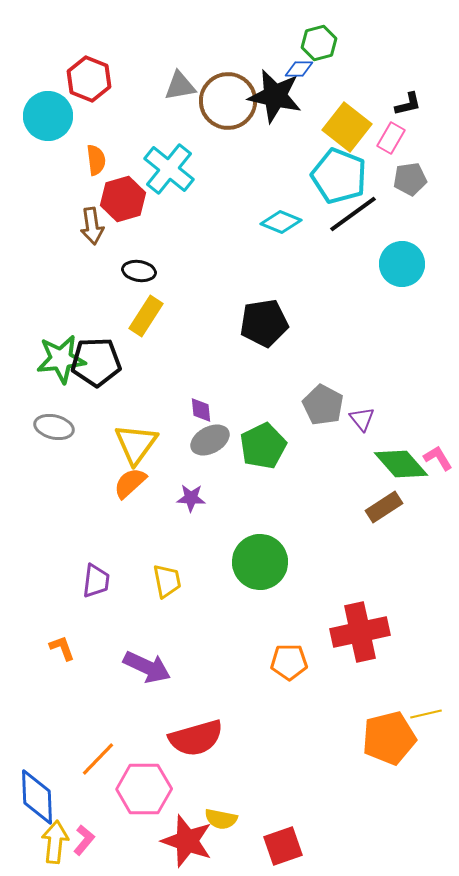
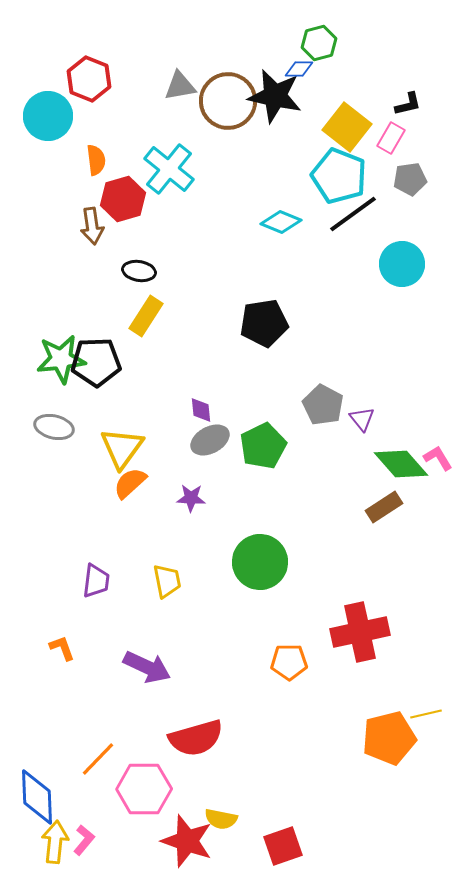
yellow triangle at (136, 444): moved 14 px left, 4 px down
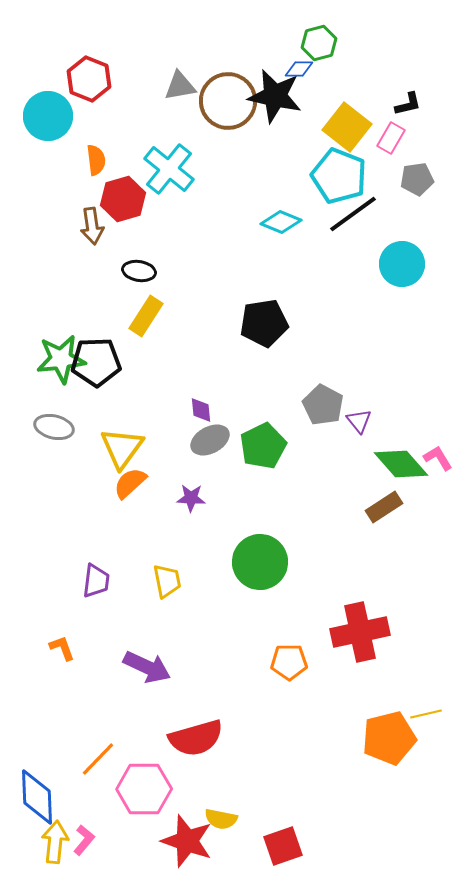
gray pentagon at (410, 179): moved 7 px right
purple triangle at (362, 419): moved 3 px left, 2 px down
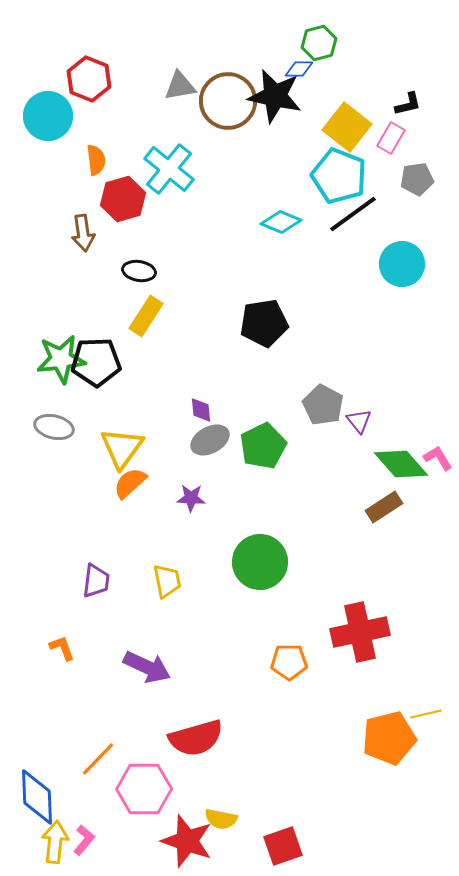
brown arrow at (92, 226): moved 9 px left, 7 px down
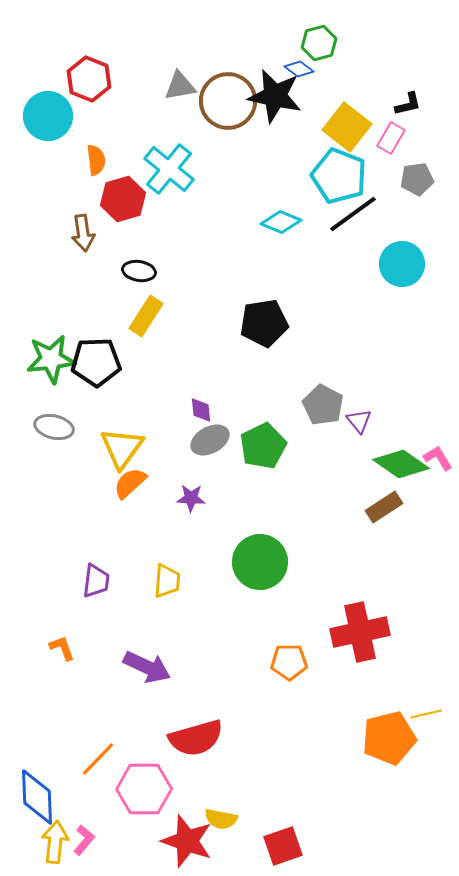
blue diamond at (299, 69): rotated 36 degrees clockwise
green star at (61, 359): moved 10 px left
green diamond at (401, 464): rotated 14 degrees counterclockwise
yellow trapezoid at (167, 581): rotated 15 degrees clockwise
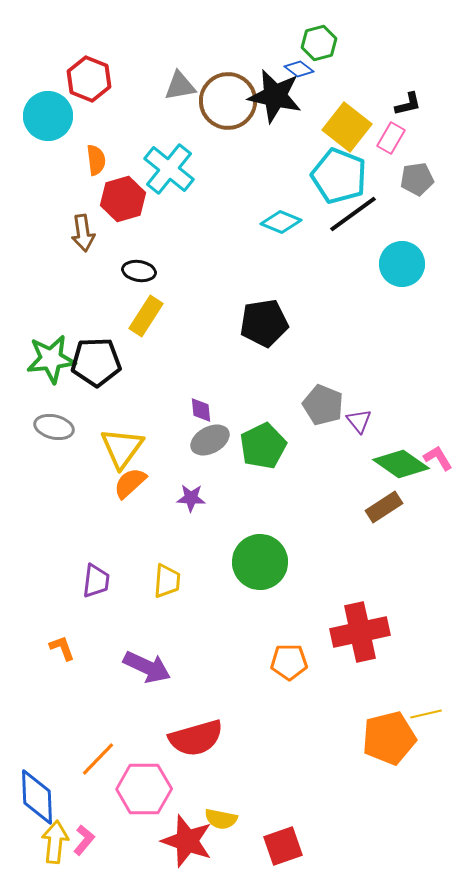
gray pentagon at (323, 405): rotated 6 degrees counterclockwise
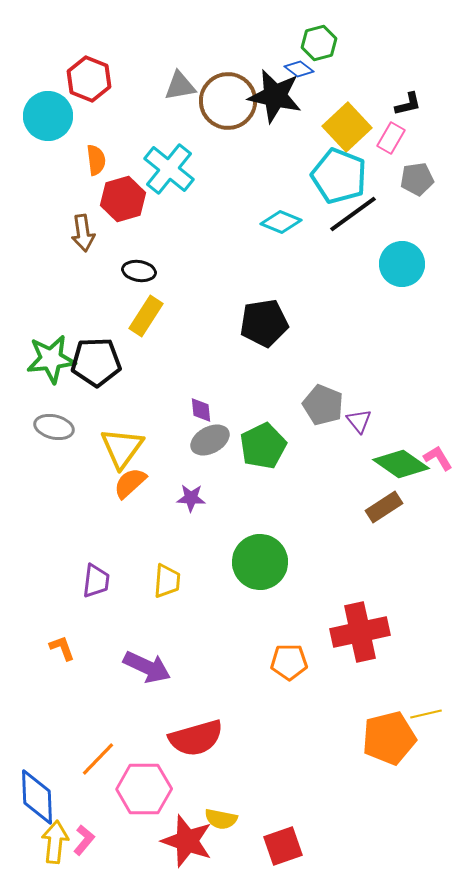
yellow square at (347, 127): rotated 9 degrees clockwise
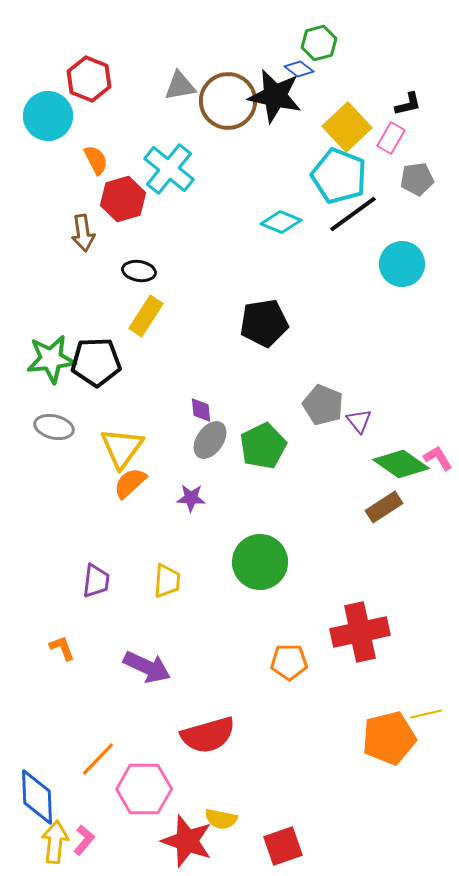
orange semicircle at (96, 160): rotated 20 degrees counterclockwise
gray ellipse at (210, 440): rotated 27 degrees counterclockwise
red semicircle at (196, 738): moved 12 px right, 3 px up
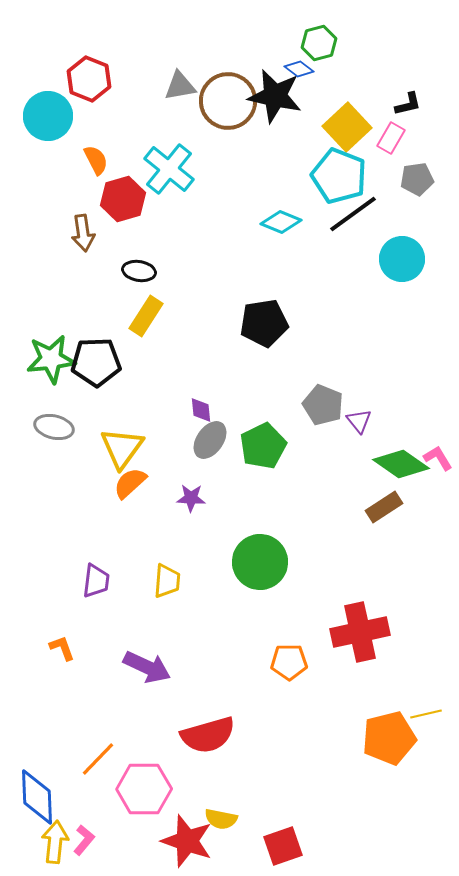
cyan circle at (402, 264): moved 5 px up
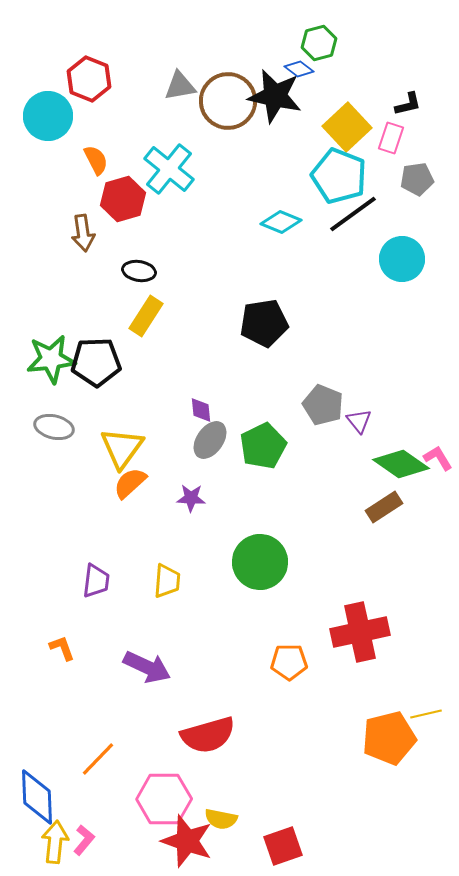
pink rectangle at (391, 138): rotated 12 degrees counterclockwise
pink hexagon at (144, 789): moved 20 px right, 10 px down
